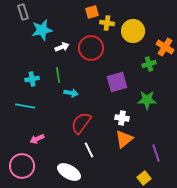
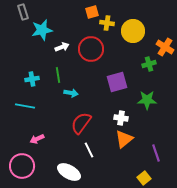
red circle: moved 1 px down
white cross: moved 1 px left
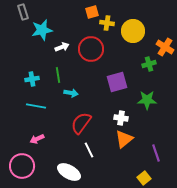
cyan line: moved 11 px right
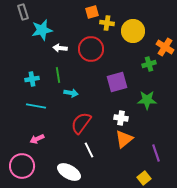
white arrow: moved 2 px left, 1 px down; rotated 152 degrees counterclockwise
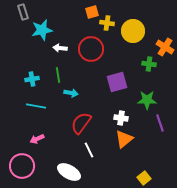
green cross: rotated 24 degrees clockwise
purple line: moved 4 px right, 30 px up
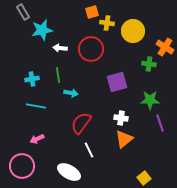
gray rectangle: rotated 14 degrees counterclockwise
green star: moved 3 px right
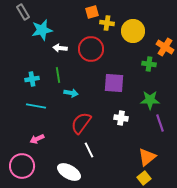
purple square: moved 3 px left, 1 px down; rotated 20 degrees clockwise
orange triangle: moved 23 px right, 18 px down
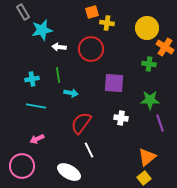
yellow circle: moved 14 px right, 3 px up
white arrow: moved 1 px left, 1 px up
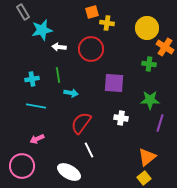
purple line: rotated 36 degrees clockwise
